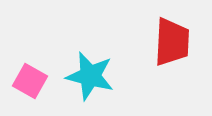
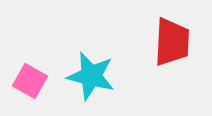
cyan star: moved 1 px right
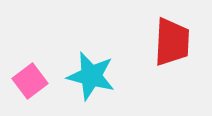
pink square: rotated 24 degrees clockwise
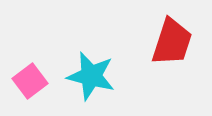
red trapezoid: rotated 15 degrees clockwise
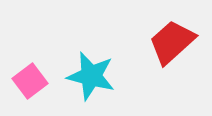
red trapezoid: rotated 150 degrees counterclockwise
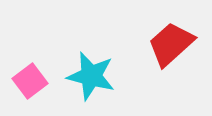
red trapezoid: moved 1 px left, 2 px down
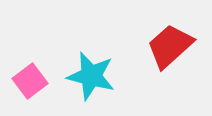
red trapezoid: moved 1 px left, 2 px down
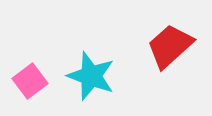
cyan star: rotated 6 degrees clockwise
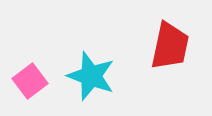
red trapezoid: rotated 144 degrees clockwise
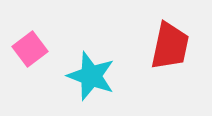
pink square: moved 32 px up
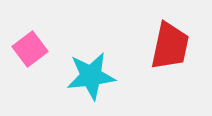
cyan star: rotated 27 degrees counterclockwise
